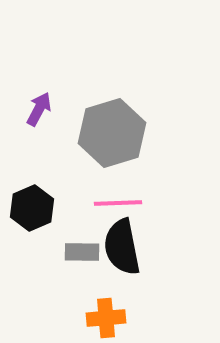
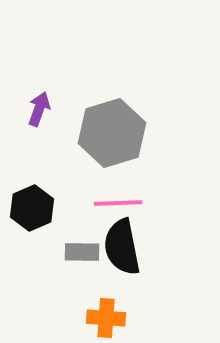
purple arrow: rotated 8 degrees counterclockwise
orange cross: rotated 9 degrees clockwise
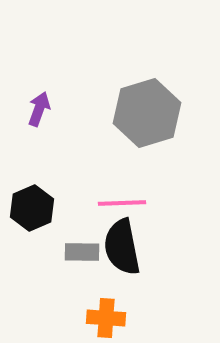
gray hexagon: moved 35 px right, 20 px up
pink line: moved 4 px right
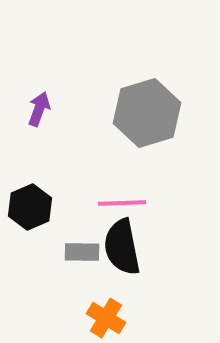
black hexagon: moved 2 px left, 1 px up
orange cross: rotated 27 degrees clockwise
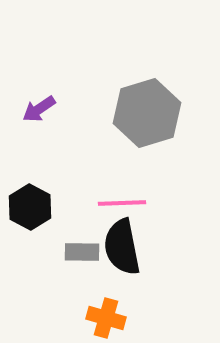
purple arrow: rotated 144 degrees counterclockwise
black hexagon: rotated 9 degrees counterclockwise
orange cross: rotated 15 degrees counterclockwise
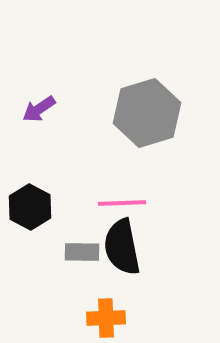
orange cross: rotated 18 degrees counterclockwise
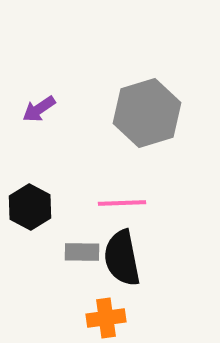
black semicircle: moved 11 px down
orange cross: rotated 6 degrees counterclockwise
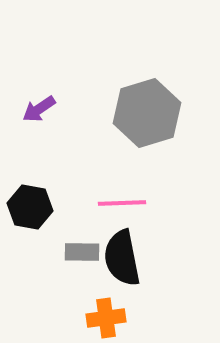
black hexagon: rotated 18 degrees counterclockwise
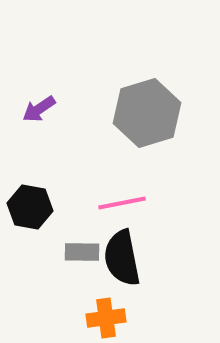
pink line: rotated 9 degrees counterclockwise
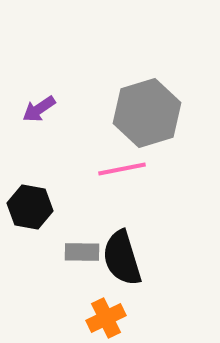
pink line: moved 34 px up
black semicircle: rotated 6 degrees counterclockwise
orange cross: rotated 18 degrees counterclockwise
